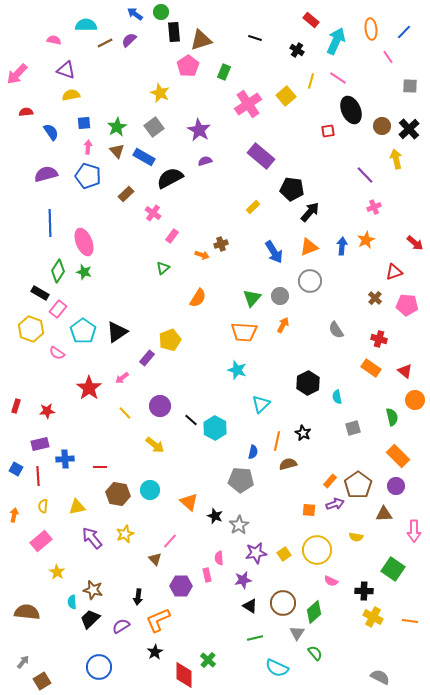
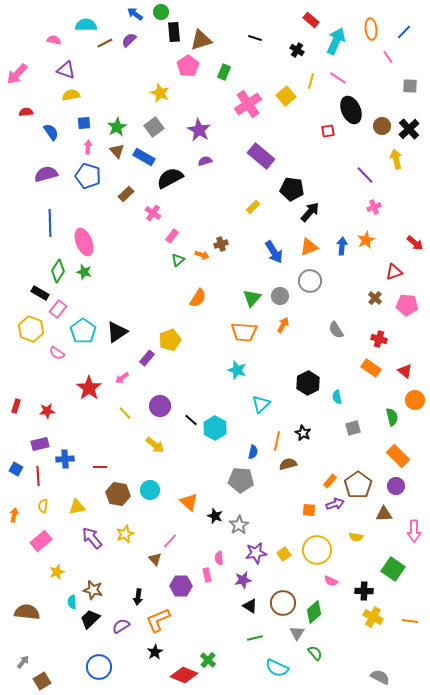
green triangle at (163, 268): moved 15 px right, 8 px up
yellow star at (57, 572): rotated 21 degrees clockwise
red diamond at (184, 675): rotated 68 degrees counterclockwise
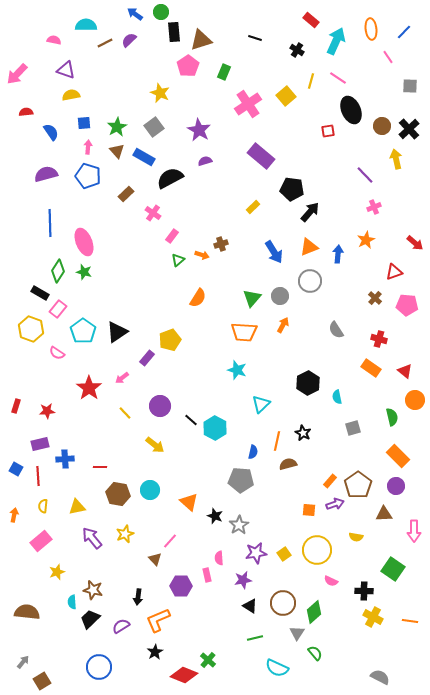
blue arrow at (342, 246): moved 4 px left, 8 px down
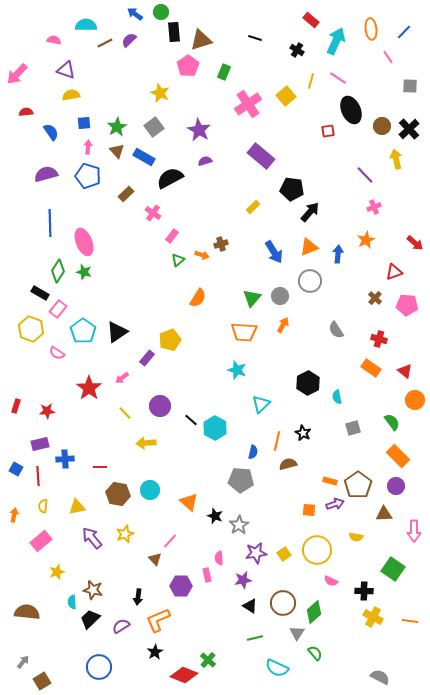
green semicircle at (392, 417): moved 5 px down; rotated 24 degrees counterclockwise
yellow arrow at (155, 445): moved 9 px left, 2 px up; rotated 138 degrees clockwise
orange rectangle at (330, 481): rotated 64 degrees clockwise
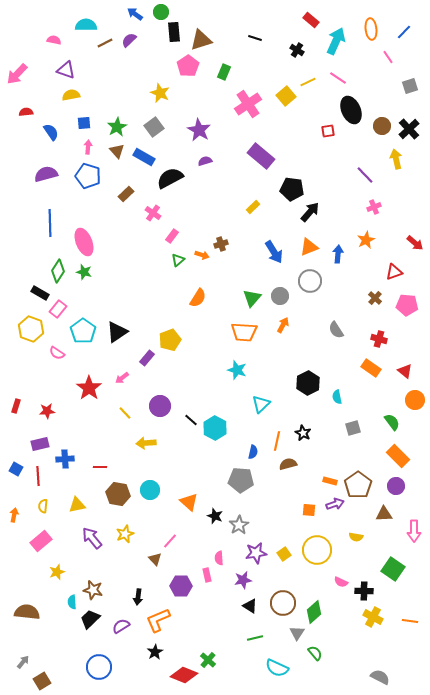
yellow line at (311, 81): moved 3 px left, 1 px down; rotated 49 degrees clockwise
gray square at (410, 86): rotated 21 degrees counterclockwise
yellow triangle at (77, 507): moved 2 px up
pink semicircle at (331, 581): moved 10 px right, 1 px down
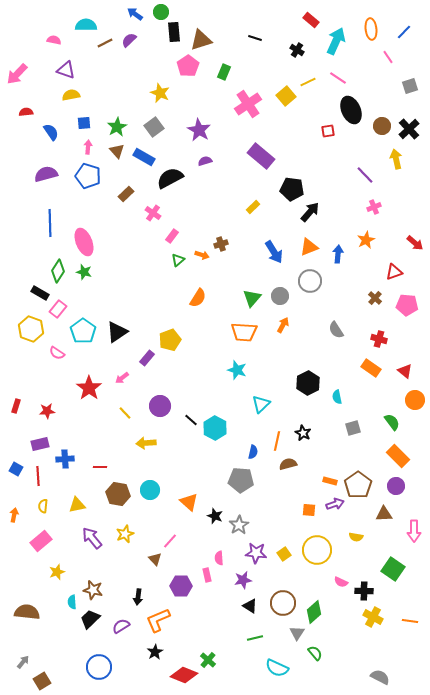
purple star at (256, 553): rotated 15 degrees clockwise
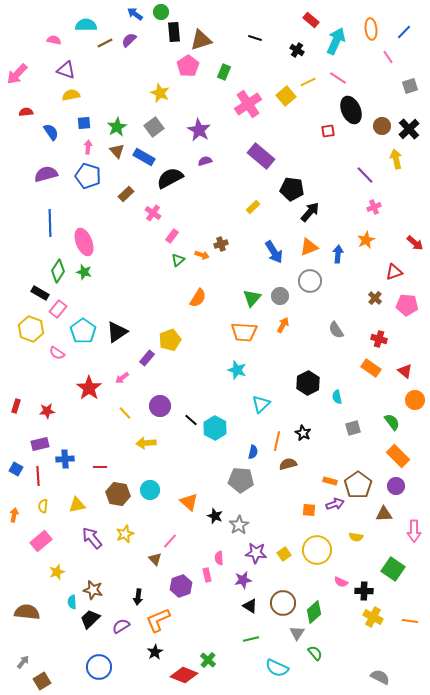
purple hexagon at (181, 586): rotated 20 degrees counterclockwise
green line at (255, 638): moved 4 px left, 1 px down
